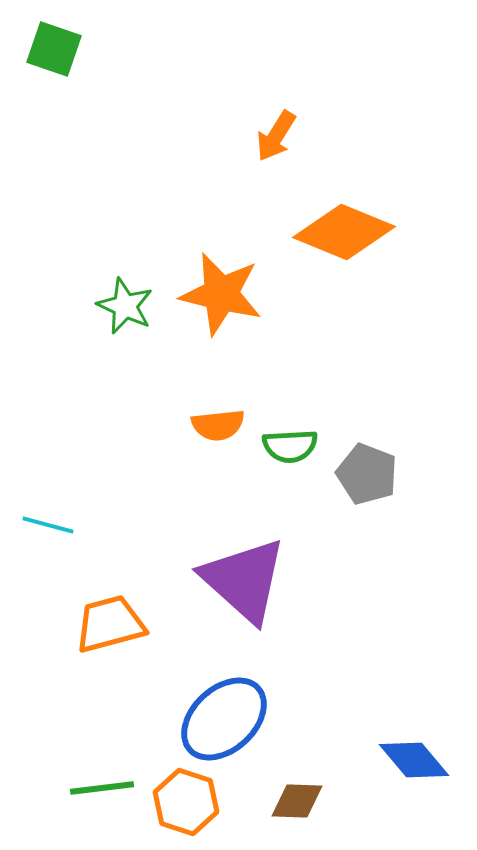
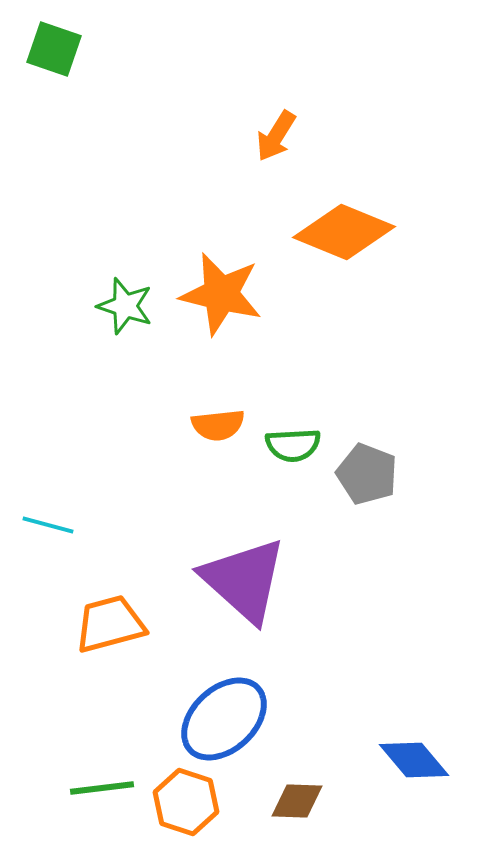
green star: rotated 6 degrees counterclockwise
green semicircle: moved 3 px right, 1 px up
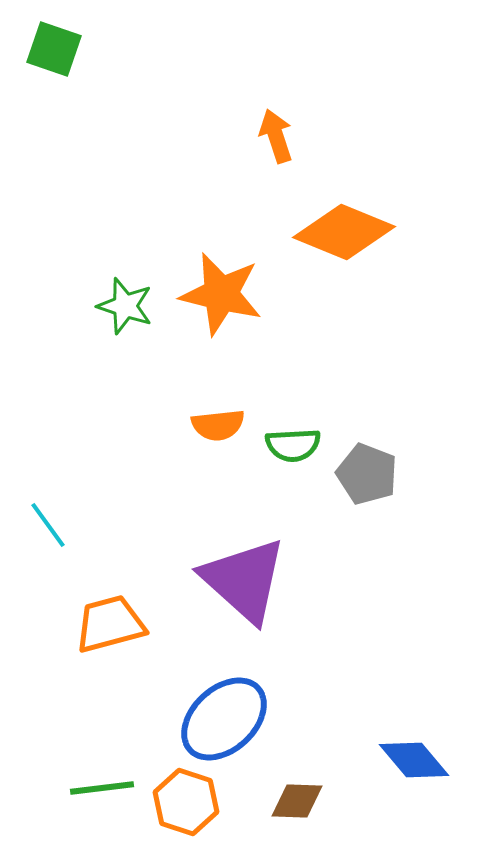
orange arrow: rotated 130 degrees clockwise
cyan line: rotated 39 degrees clockwise
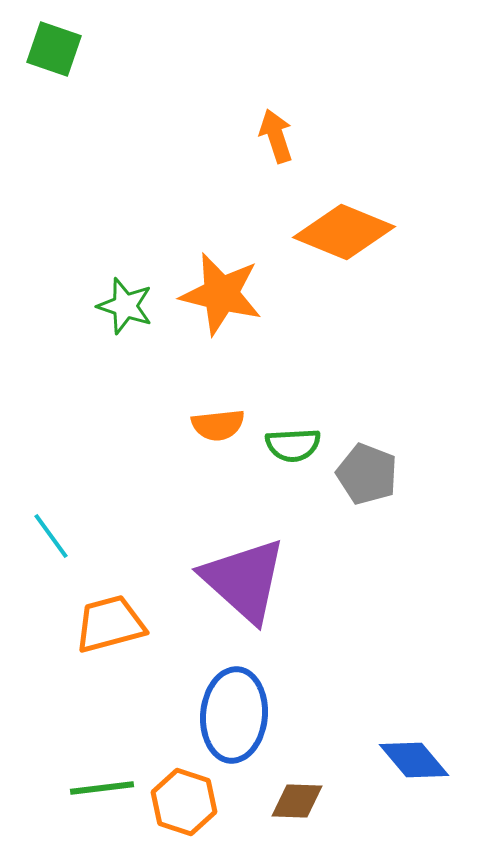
cyan line: moved 3 px right, 11 px down
blue ellipse: moved 10 px right, 4 px up; rotated 42 degrees counterclockwise
orange hexagon: moved 2 px left
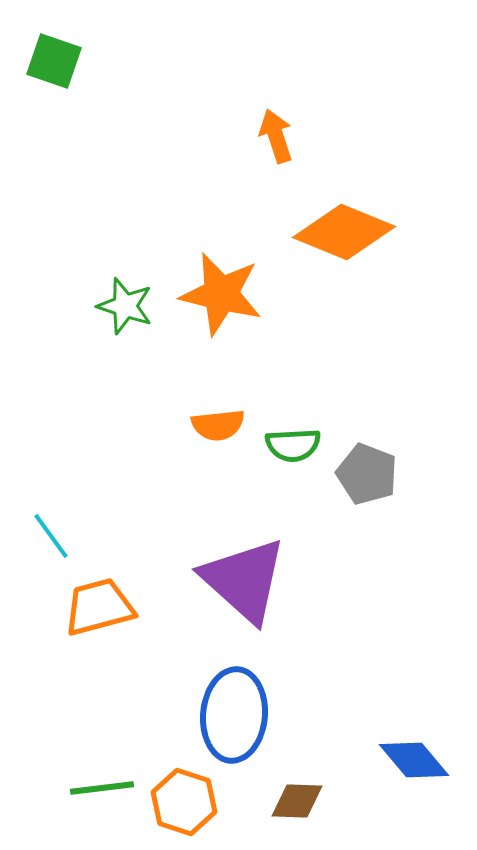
green square: moved 12 px down
orange trapezoid: moved 11 px left, 17 px up
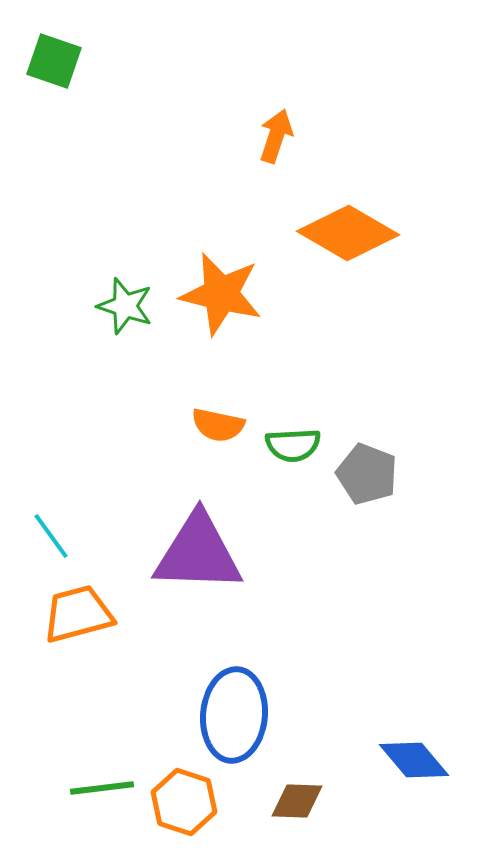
orange arrow: rotated 36 degrees clockwise
orange diamond: moved 4 px right, 1 px down; rotated 8 degrees clockwise
orange semicircle: rotated 18 degrees clockwise
purple triangle: moved 46 px left, 27 px up; rotated 40 degrees counterclockwise
orange trapezoid: moved 21 px left, 7 px down
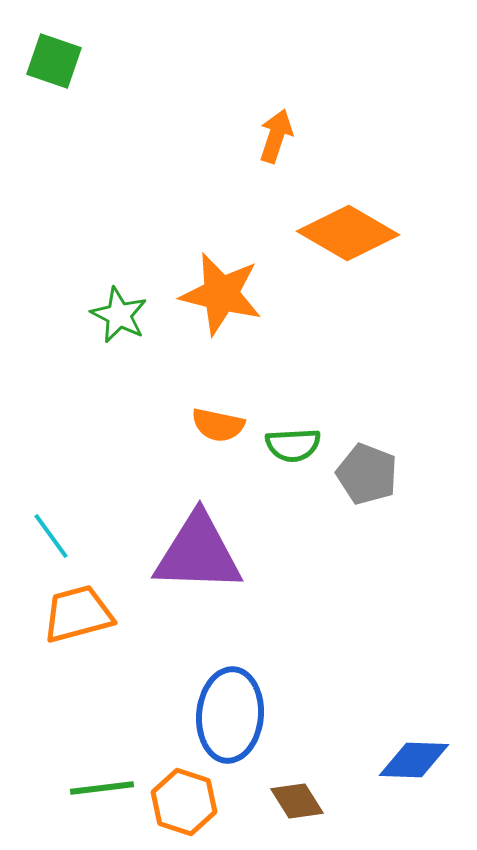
green star: moved 6 px left, 9 px down; rotated 8 degrees clockwise
blue ellipse: moved 4 px left
blue diamond: rotated 48 degrees counterclockwise
brown diamond: rotated 56 degrees clockwise
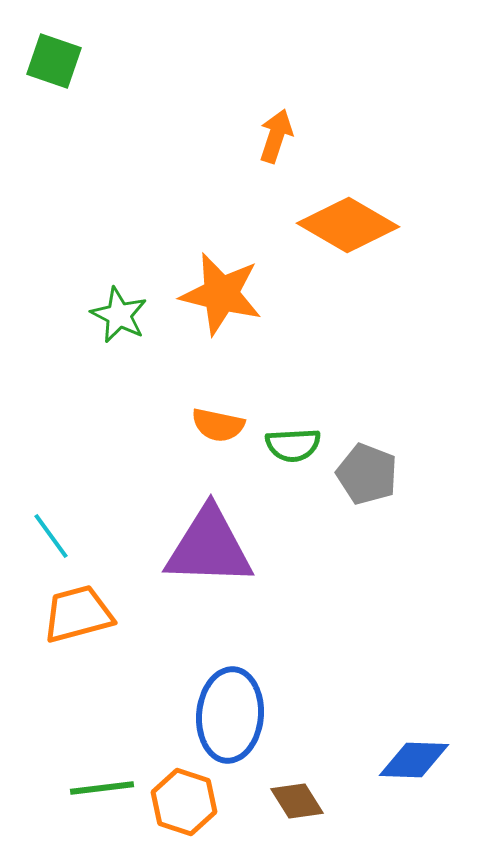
orange diamond: moved 8 px up
purple triangle: moved 11 px right, 6 px up
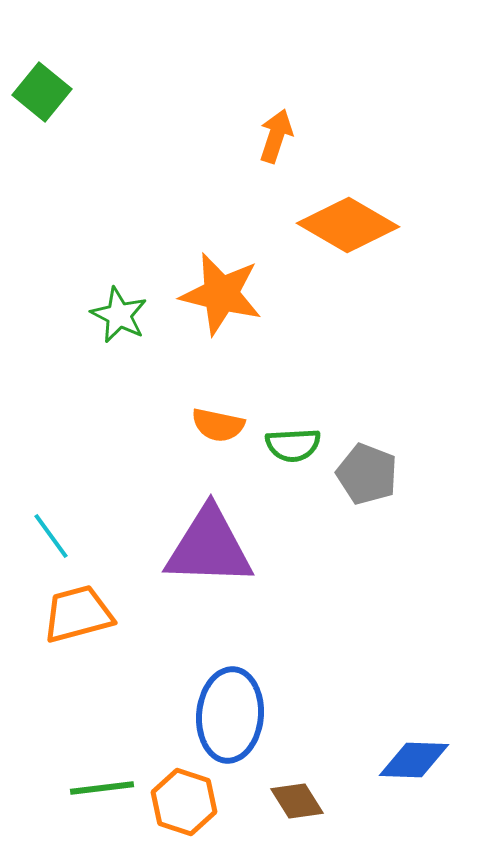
green square: moved 12 px left, 31 px down; rotated 20 degrees clockwise
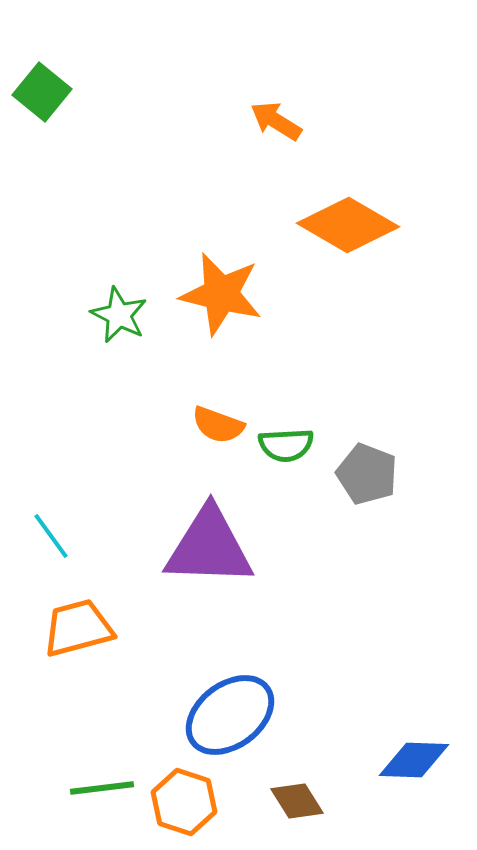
orange arrow: moved 15 px up; rotated 76 degrees counterclockwise
orange semicircle: rotated 8 degrees clockwise
green semicircle: moved 7 px left
orange trapezoid: moved 14 px down
blue ellipse: rotated 48 degrees clockwise
